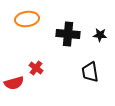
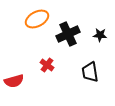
orange ellipse: moved 10 px right; rotated 20 degrees counterclockwise
black cross: rotated 30 degrees counterclockwise
red cross: moved 11 px right, 3 px up
red semicircle: moved 2 px up
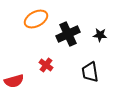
orange ellipse: moved 1 px left
red cross: moved 1 px left
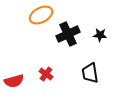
orange ellipse: moved 5 px right, 4 px up
red cross: moved 9 px down
black trapezoid: moved 1 px down
